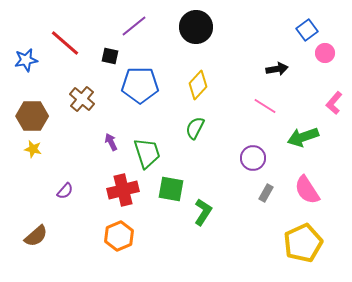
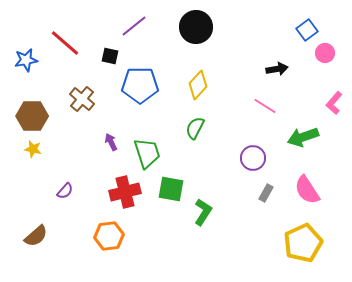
red cross: moved 2 px right, 2 px down
orange hexagon: moved 10 px left; rotated 16 degrees clockwise
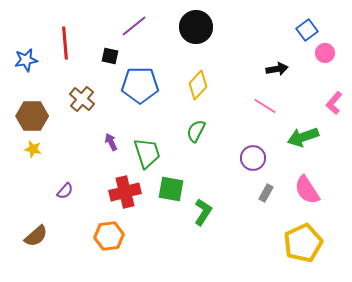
red line: rotated 44 degrees clockwise
green semicircle: moved 1 px right, 3 px down
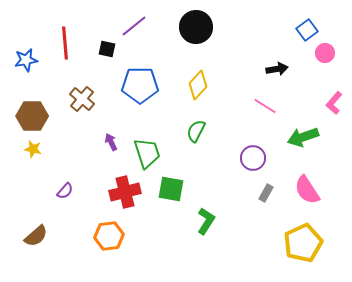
black square: moved 3 px left, 7 px up
green L-shape: moved 3 px right, 9 px down
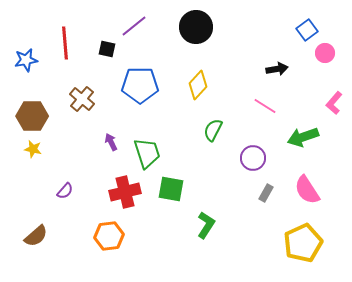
green semicircle: moved 17 px right, 1 px up
green L-shape: moved 4 px down
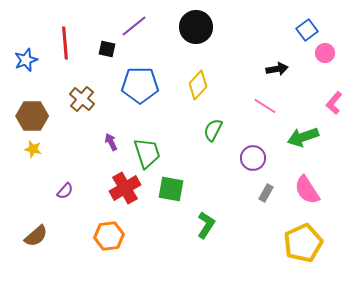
blue star: rotated 10 degrees counterclockwise
red cross: moved 4 px up; rotated 16 degrees counterclockwise
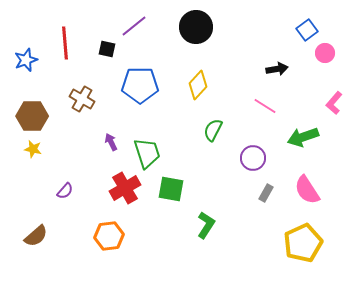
brown cross: rotated 10 degrees counterclockwise
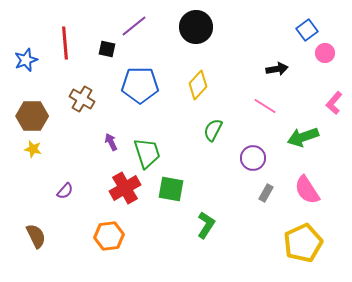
brown semicircle: rotated 75 degrees counterclockwise
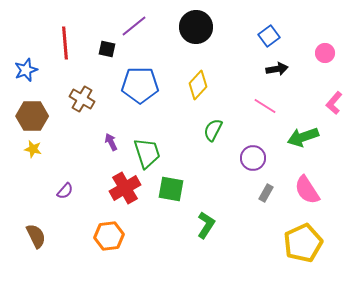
blue square: moved 38 px left, 6 px down
blue star: moved 10 px down
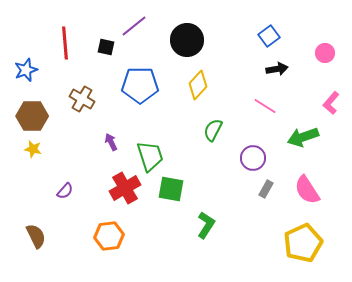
black circle: moved 9 px left, 13 px down
black square: moved 1 px left, 2 px up
pink L-shape: moved 3 px left
green trapezoid: moved 3 px right, 3 px down
gray rectangle: moved 4 px up
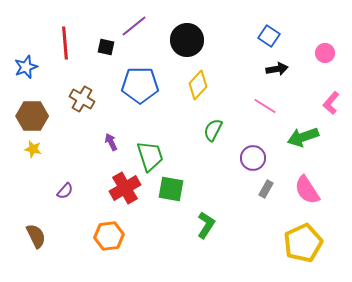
blue square: rotated 20 degrees counterclockwise
blue star: moved 3 px up
